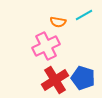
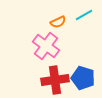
orange semicircle: rotated 35 degrees counterclockwise
pink cross: rotated 28 degrees counterclockwise
red cross: rotated 24 degrees clockwise
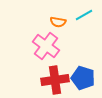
orange semicircle: rotated 35 degrees clockwise
